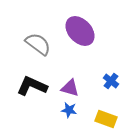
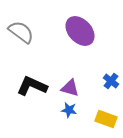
gray semicircle: moved 17 px left, 12 px up
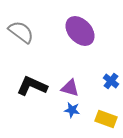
blue star: moved 3 px right
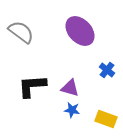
blue cross: moved 4 px left, 11 px up
black L-shape: rotated 28 degrees counterclockwise
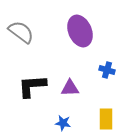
purple ellipse: rotated 20 degrees clockwise
blue cross: rotated 21 degrees counterclockwise
purple triangle: rotated 18 degrees counterclockwise
blue star: moved 9 px left, 13 px down
yellow rectangle: rotated 70 degrees clockwise
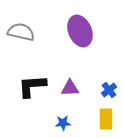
gray semicircle: rotated 24 degrees counterclockwise
blue cross: moved 2 px right, 20 px down; rotated 35 degrees clockwise
blue star: rotated 14 degrees counterclockwise
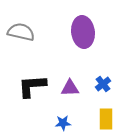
purple ellipse: moved 3 px right, 1 px down; rotated 16 degrees clockwise
blue cross: moved 6 px left, 6 px up
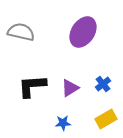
purple ellipse: rotated 40 degrees clockwise
purple triangle: rotated 30 degrees counterclockwise
yellow rectangle: rotated 60 degrees clockwise
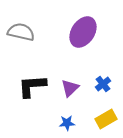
purple triangle: rotated 12 degrees counterclockwise
blue star: moved 4 px right
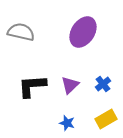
purple triangle: moved 3 px up
blue star: rotated 21 degrees clockwise
